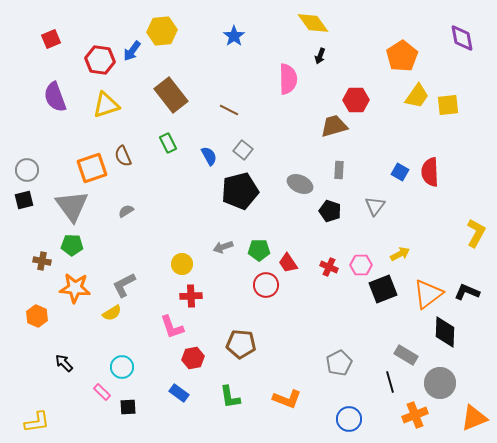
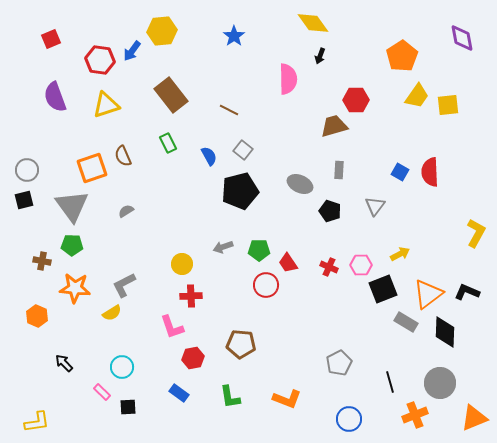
gray rectangle at (406, 355): moved 33 px up
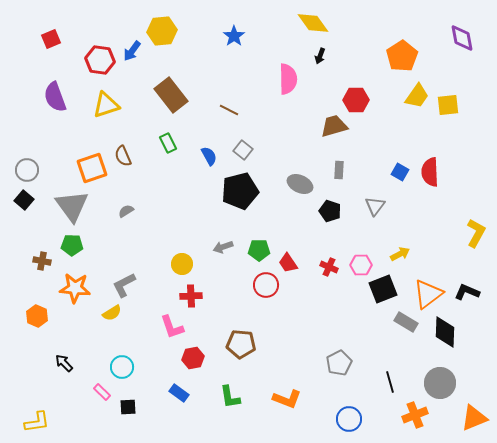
black square at (24, 200): rotated 36 degrees counterclockwise
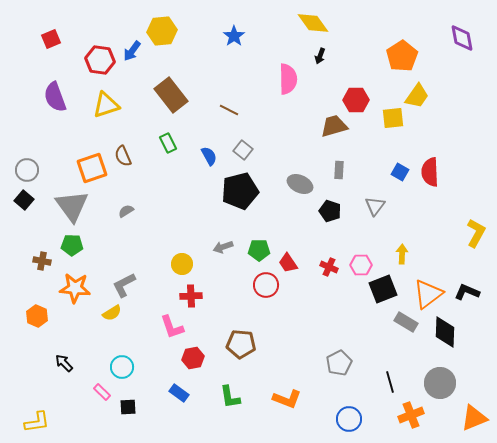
yellow square at (448, 105): moved 55 px left, 13 px down
yellow arrow at (400, 254): moved 2 px right; rotated 60 degrees counterclockwise
orange cross at (415, 415): moved 4 px left
